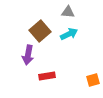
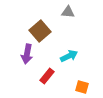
cyan arrow: moved 22 px down
purple arrow: moved 1 px left, 1 px up
red rectangle: rotated 42 degrees counterclockwise
orange square: moved 11 px left, 7 px down; rotated 32 degrees clockwise
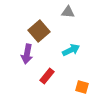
brown square: moved 1 px left
cyan arrow: moved 2 px right, 6 px up
